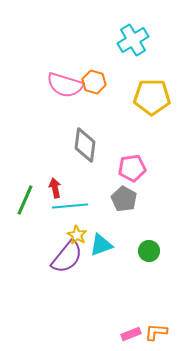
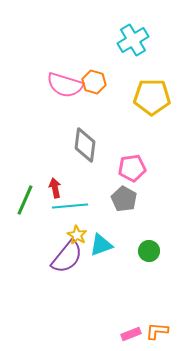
orange L-shape: moved 1 px right, 1 px up
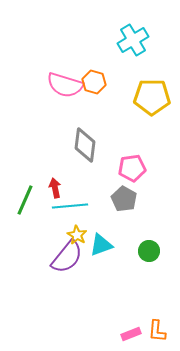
orange L-shape: rotated 90 degrees counterclockwise
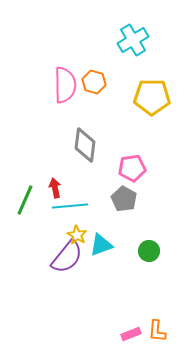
pink semicircle: rotated 108 degrees counterclockwise
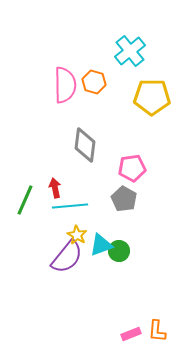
cyan cross: moved 3 px left, 11 px down; rotated 8 degrees counterclockwise
green circle: moved 30 px left
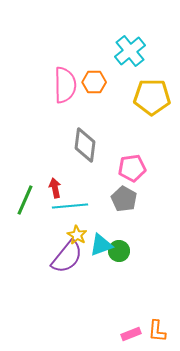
orange hexagon: rotated 15 degrees counterclockwise
